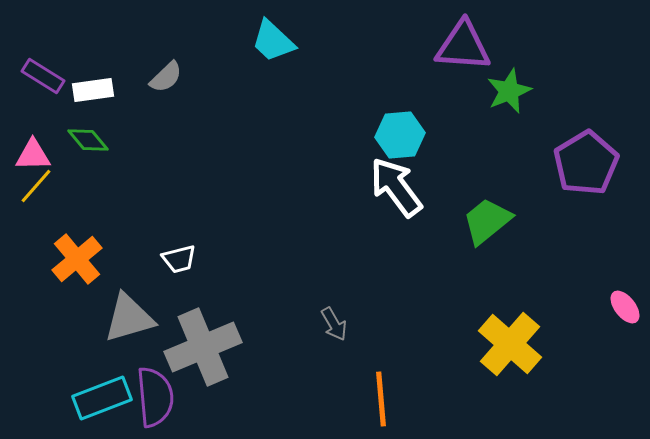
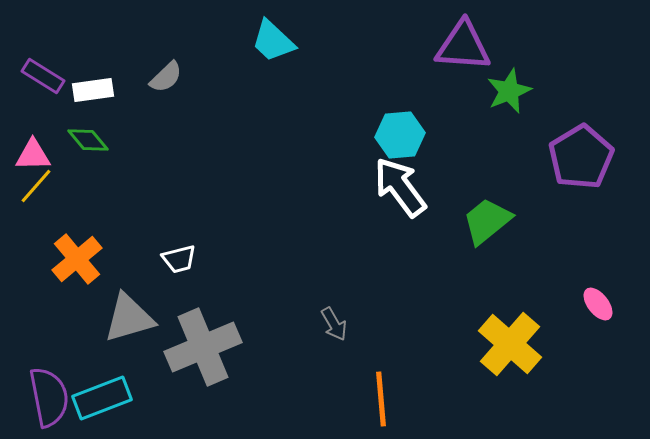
purple pentagon: moved 5 px left, 6 px up
white arrow: moved 4 px right
pink ellipse: moved 27 px left, 3 px up
purple semicircle: moved 106 px left; rotated 6 degrees counterclockwise
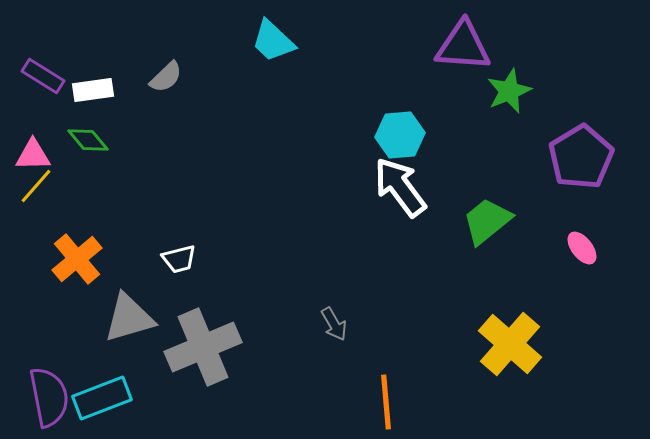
pink ellipse: moved 16 px left, 56 px up
orange line: moved 5 px right, 3 px down
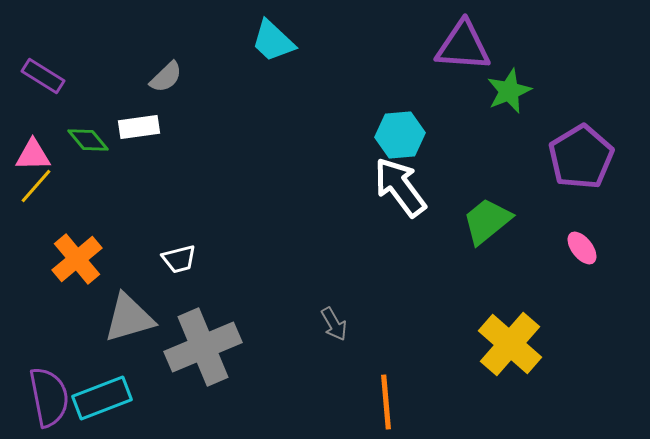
white rectangle: moved 46 px right, 37 px down
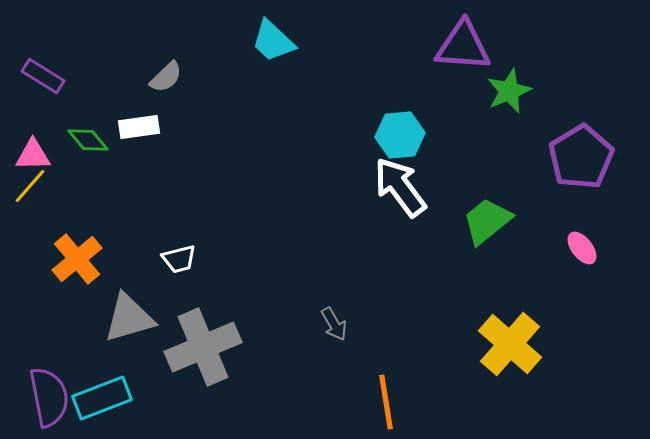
yellow line: moved 6 px left
orange line: rotated 4 degrees counterclockwise
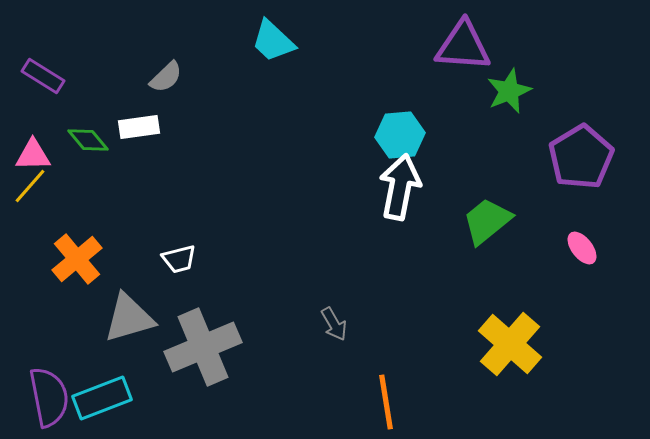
white arrow: rotated 48 degrees clockwise
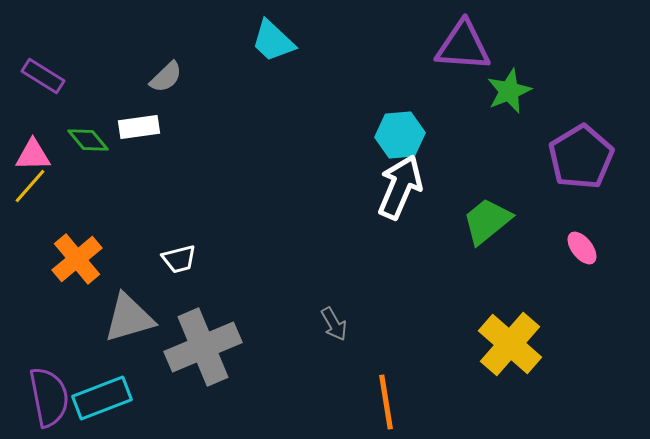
white arrow: rotated 12 degrees clockwise
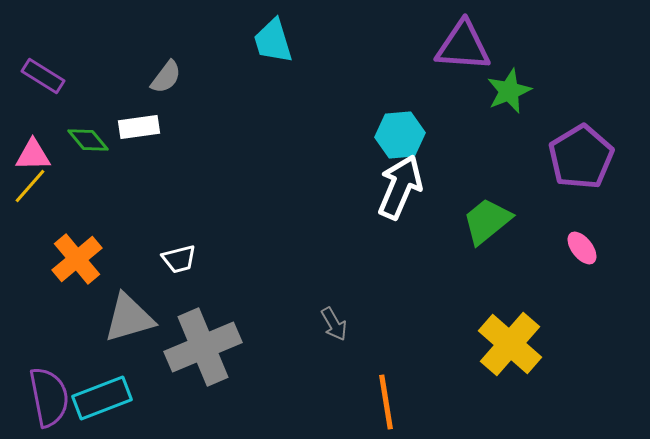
cyan trapezoid: rotated 30 degrees clockwise
gray semicircle: rotated 9 degrees counterclockwise
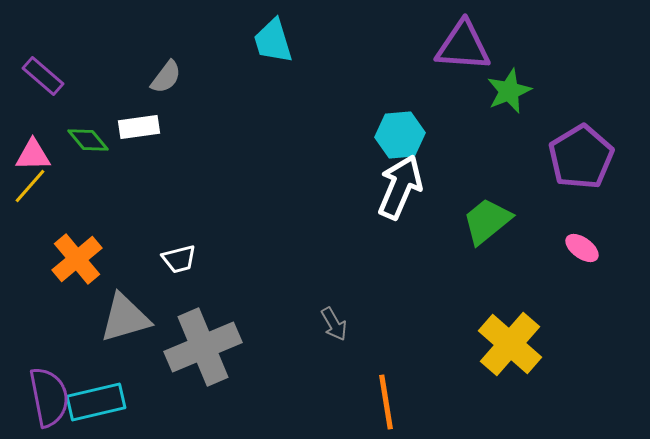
purple rectangle: rotated 9 degrees clockwise
pink ellipse: rotated 16 degrees counterclockwise
gray triangle: moved 4 px left
cyan rectangle: moved 6 px left, 4 px down; rotated 8 degrees clockwise
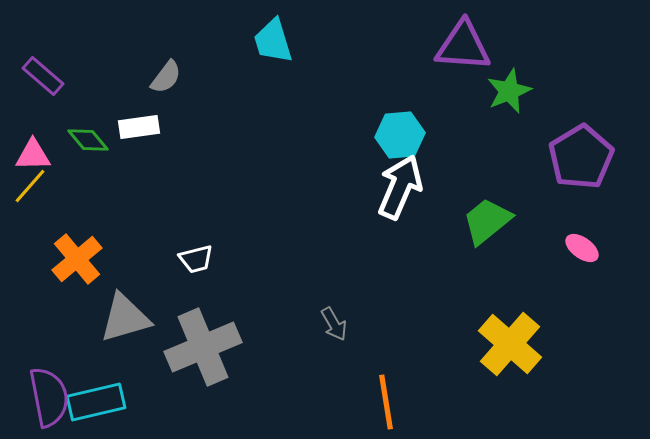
white trapezoid: moved 17 px right
